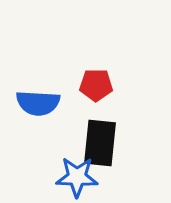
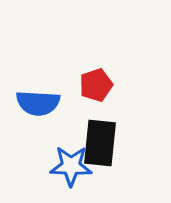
red pentagon: rotated 20 degrees counterclockwise
blue star: moved 6 px left, 11 px up
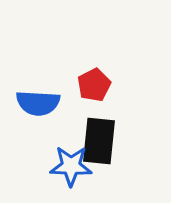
red pentagon: moved 2 px left; rotated 8 degrees counterclockwise
black rectangle: moved 1 px left, 2 px up
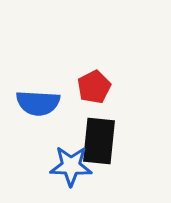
red pentagon: moved 2 px down
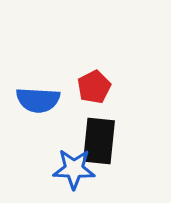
blue semicircle: moved 3 px up
blue star: moved 3 px right, 3 px down
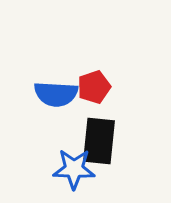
red pentagon: rotated 8 degrees clockwise
blue semicircle: moved 18 px right, 6 px up
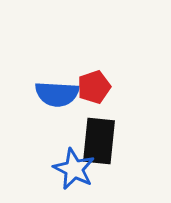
blue semicircle: moved 1 px right
blue star: rotated 24 degrees clockwise
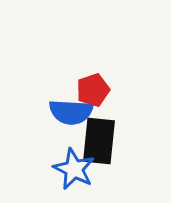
red pentagon: moved 1 px left, 3 px down
blue semicircle: moved 14 px right, 18 px down
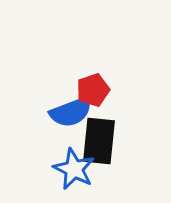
blue semicircle: rotated 24 degrees counterclockwise
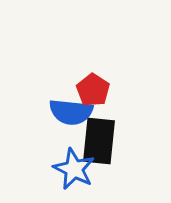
red pentagon: rotated 20 degrees counterclockwise
blue semicircle: rotated 27 degrees clockwise
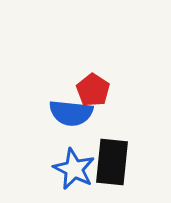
blue semicircle: moved 1 px down
black rectangle: moved 13 px right, 21 px down
